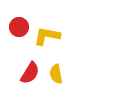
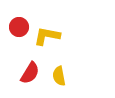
yellow semicircle: moved 3 px right, 2 px down
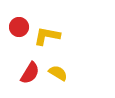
yellow semicircle: moved 1 px left, 3 px up; rotated 132 degrees clockwise
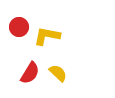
yellow semicircle: rotated 12 degrees clockwise
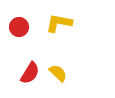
yellow L-shape: moved 12 px right, 13 px up
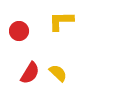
yellow L-shape: moved 2 px right, 2 px up; rotated 12 degrees counterclockwise
red circle: moved 4 px down
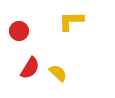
yellow L-shape: moved 10 px right
red semicircle: moved 5 px up
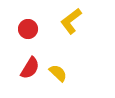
yellow L-shape: rotated 36 degrees counterclockwise
red circle: moved 9 px right, 2 px up
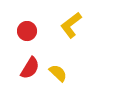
yellow L-shape: moved 4 px down
red circle: moved 1 px left, 2 px down
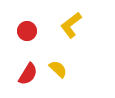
red semicircle: moved 2 px left, 6 px down
yellow semicircle: moved 4 px up
